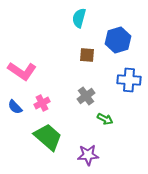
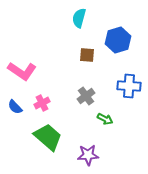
blue cross: moved 6 px down
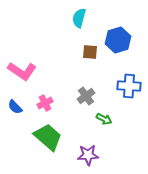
brown square: moved 3 px right, 3 px up
pink cross: moved 3 px right
green arrow: moved 1 px left
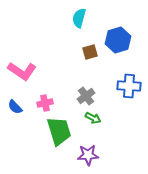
brown square: rotated 21 degrees counterclockwise
pink cross: rotated 14 degrees clockwise
green arrow: moved 11 px left, 1 px up
green trapezoid: moved 11 px right, 6 px up; rotated 32 degrees clockwise
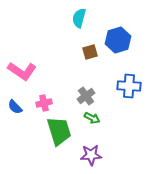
pink cross: moved 1 px left
green arrow: moved 1 px left
purple star: moved 3 px right
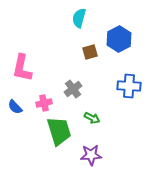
blue hexagon: moved 1 px right, 1 px up; rotated 10 degrees counterclockwise
pink L-shape: moved 3 px up; rotated 68 degrees clockwise
gray cross: moved 13 px left, 7 px up
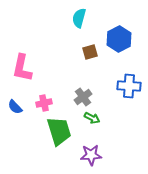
gray cross: moved 10 px right, 8 px down
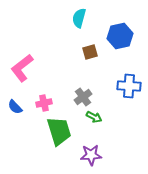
blue hexagon: moved 1 px right, 3 px up; rotated 15 degrees clockwise
pink L-shape: rotated 40 degrees clockwise
green arrow: moved 2 px right, 1 px up
